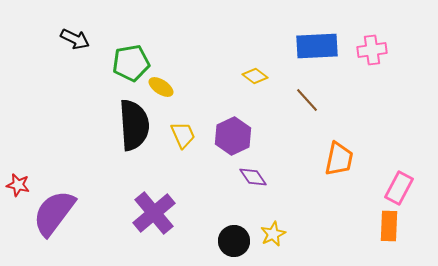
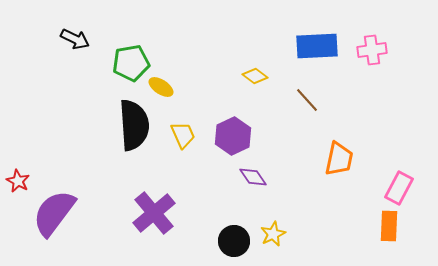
red star: moved 4 px up; rotated 15 degrees clockwise
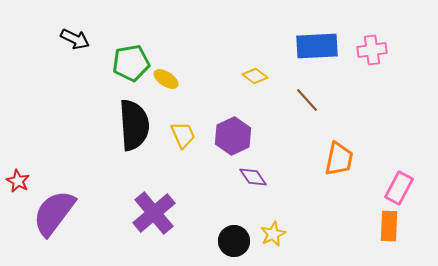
yellow ellipse: moved 5 px right, 8 px up
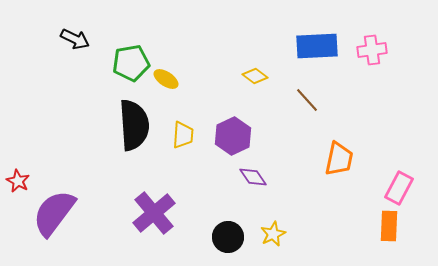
yellow trapezoid: rotated 28 degrees clockwise
black circle: moved 6 px left, 4 px up
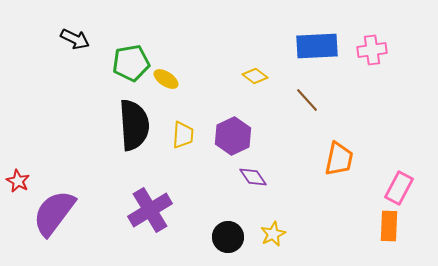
purple cross: moved 4 px left, 3 px up; rotated 9 degrees clockwise
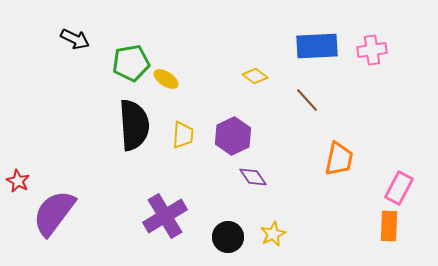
purple cross: moved 15 px right, 6 px down
